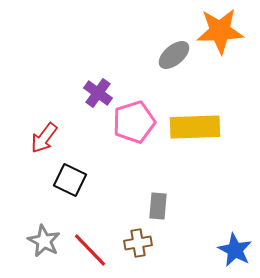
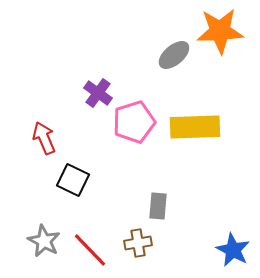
red arrow: rotated 120 degrees clockwise
black square: moved 3 px right
blue star: moved 2 px left
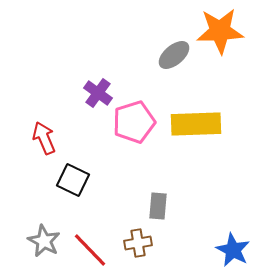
yellow rectangle: moved 1 px right, 3 px up
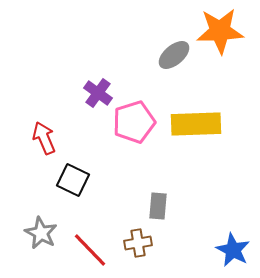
gray star: moved 3 px left, 8 px up
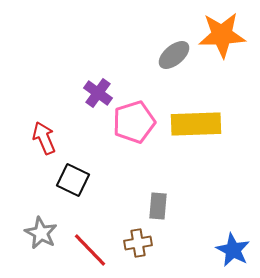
orange star: moved 2 px right, 4 px down
